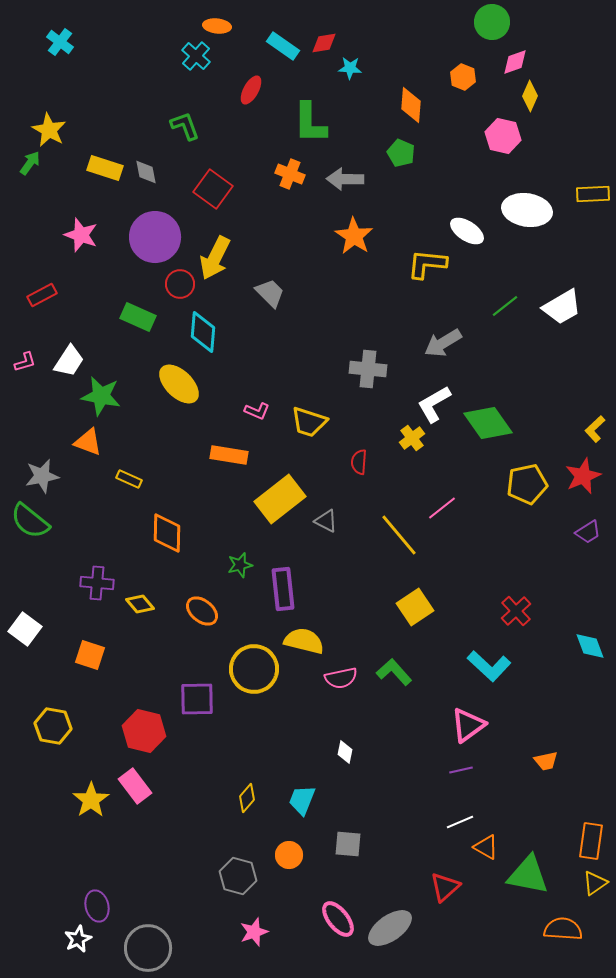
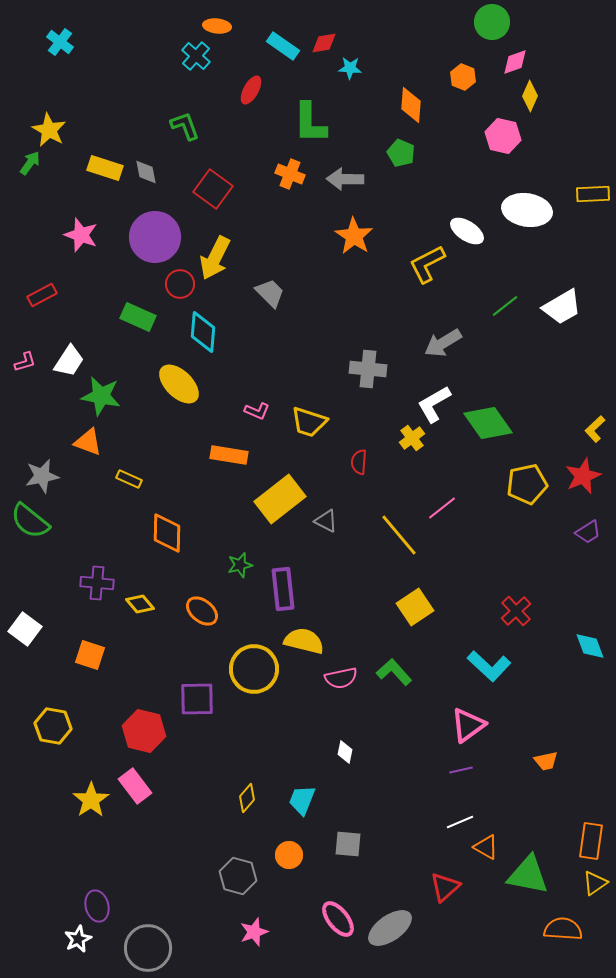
yellow L-shape at (427, 264): rotated 33 degrees counterclockwise
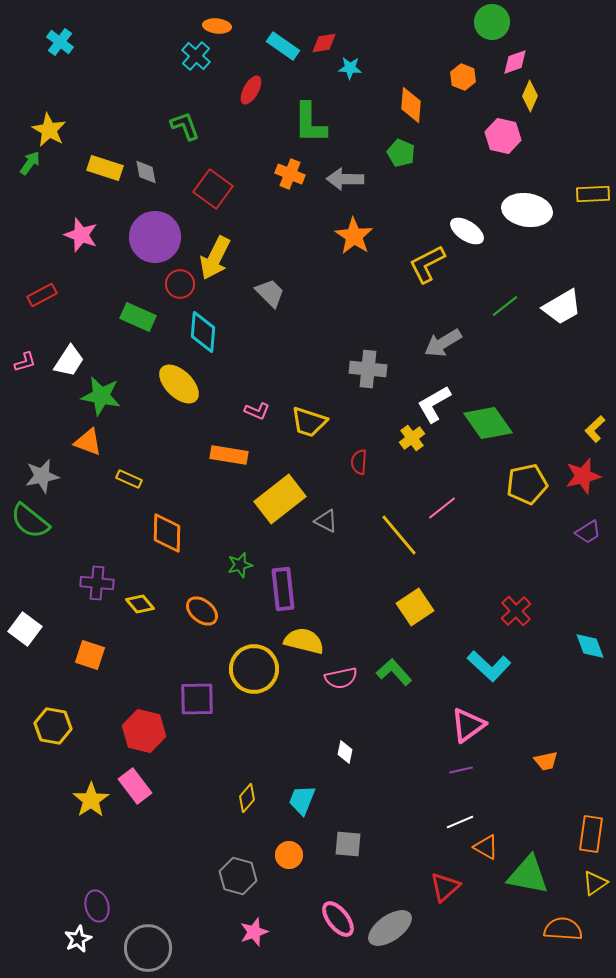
red star at (583, 476): rotated 9 degrees clockwise
orange rectangle at (591, 841): moved 7 px up
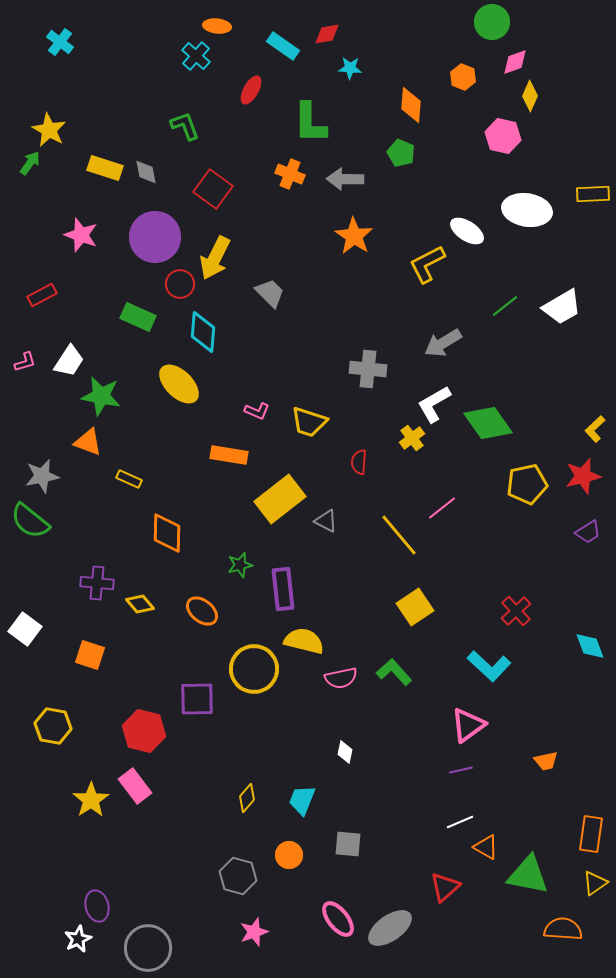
red diamond at (324, 43): moved 3 px right, 9 px up
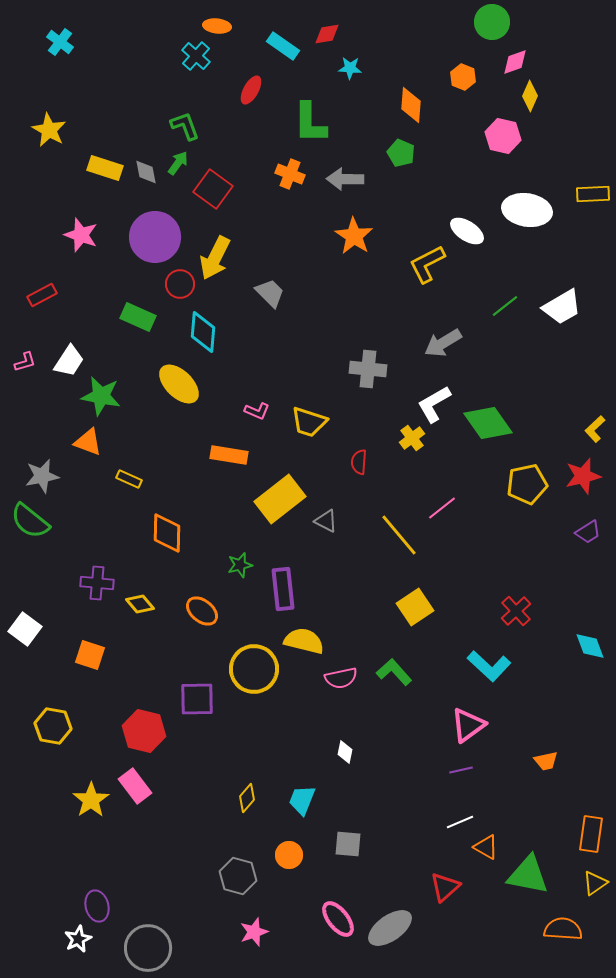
green arrow at (30, 163): moved 148 px right
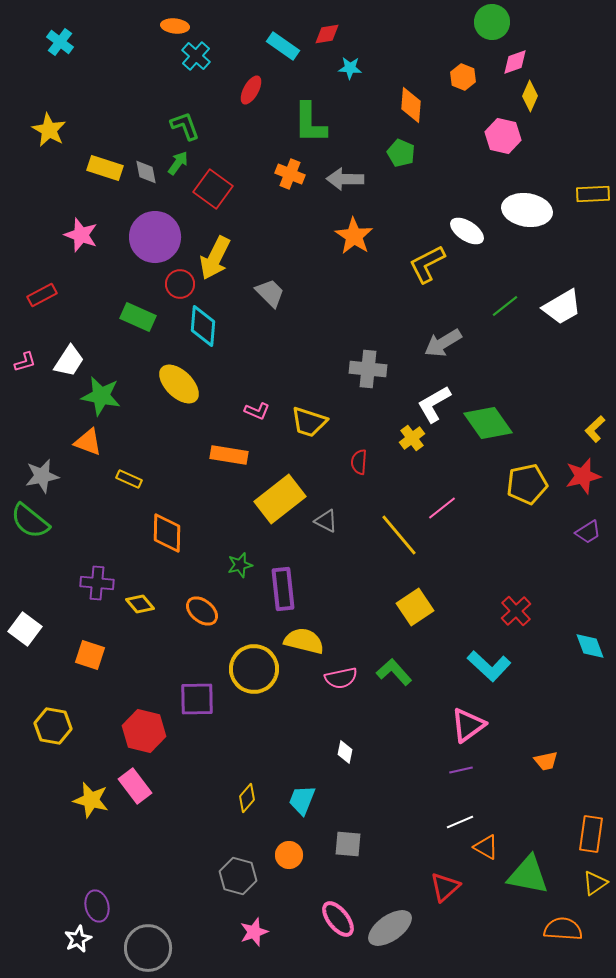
orange ellipse at (217, 26): moved 42 px left
cyan diamond at (203, 332): moved 6 px up
yellow star at (91, 800): rotated 24 degrees counterclockwise
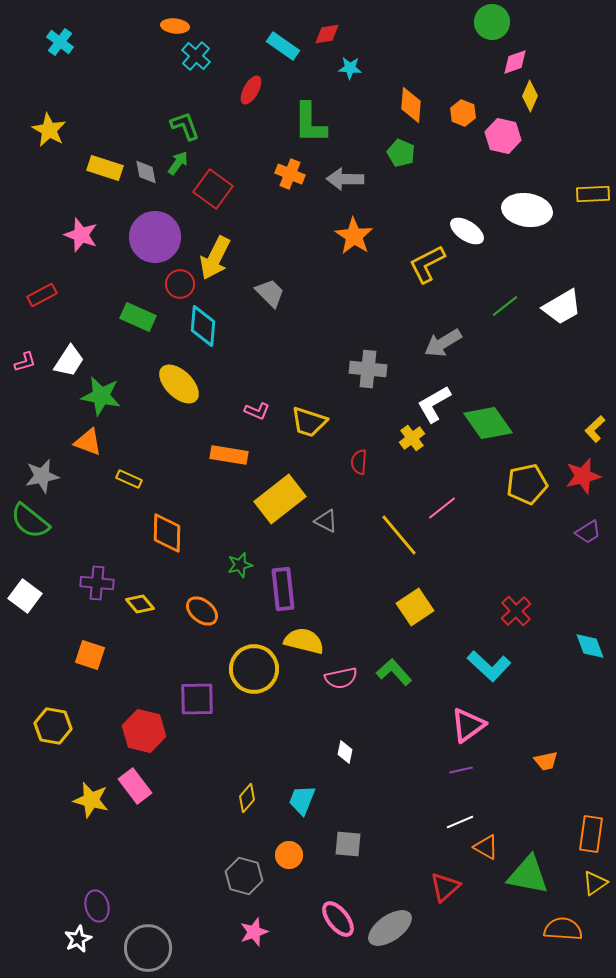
orange hexagon at (463, 77): moved 36 px down
white square at (25, 629): moved 33 px up
gray hexagon at (238, 876): moved 6 px right
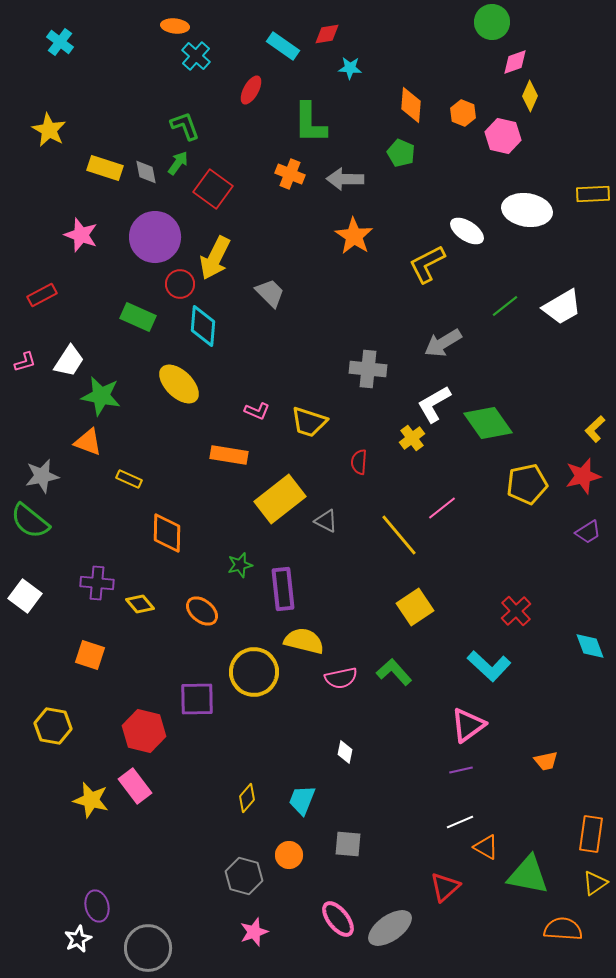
yellow circle at (254, 669): moved 3 px down
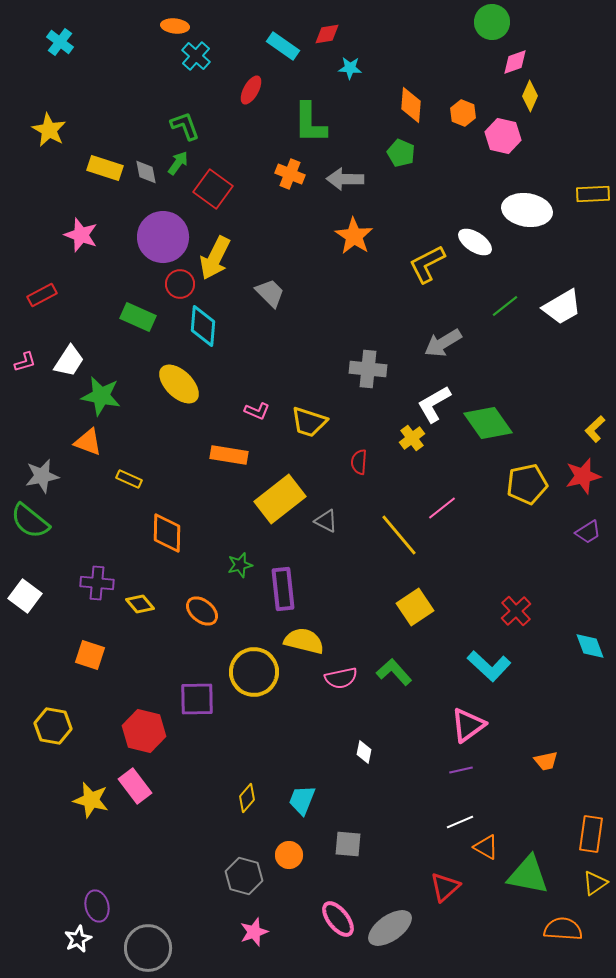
white ellipse at (467, 231): moved 8 px right, 11 px down
purple circle at (155, 237): moved 8 px right
white diamond at (345, 752): moved 19 px right
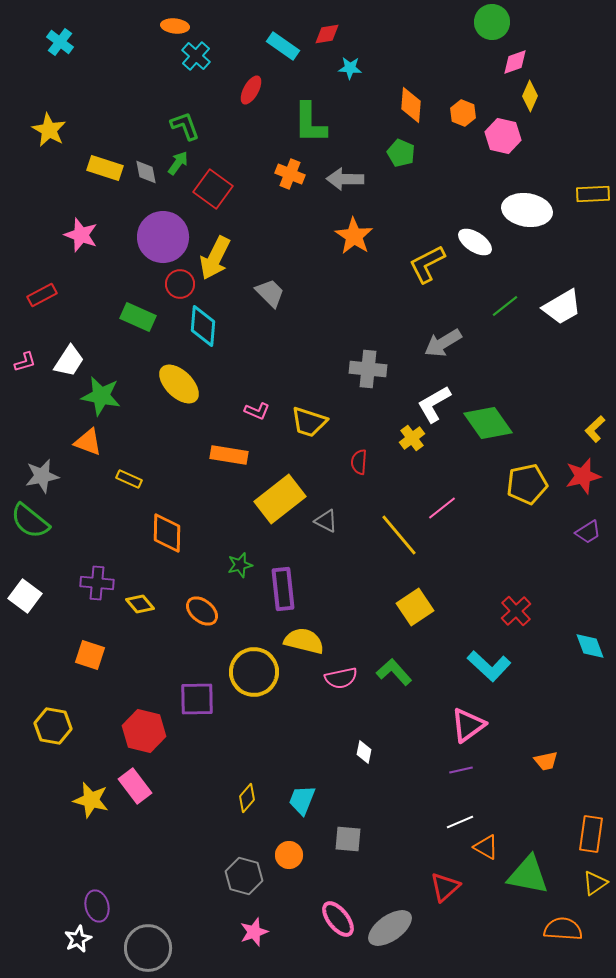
gray square at (348, 844): moved 5 px up
